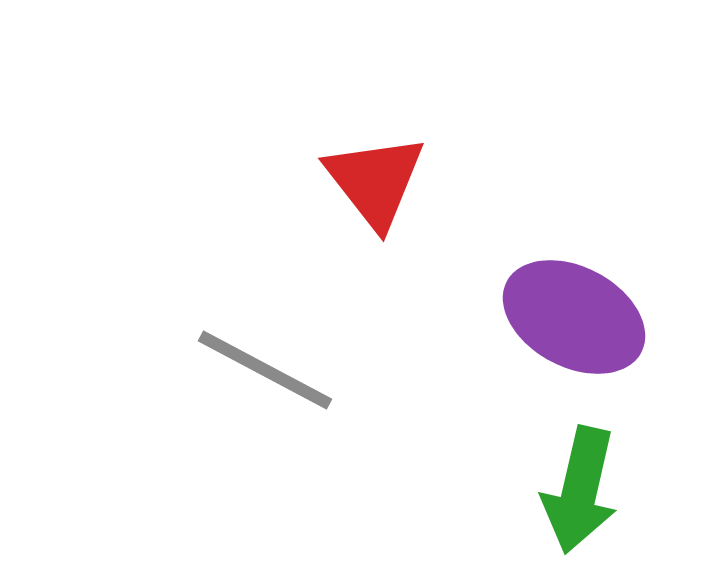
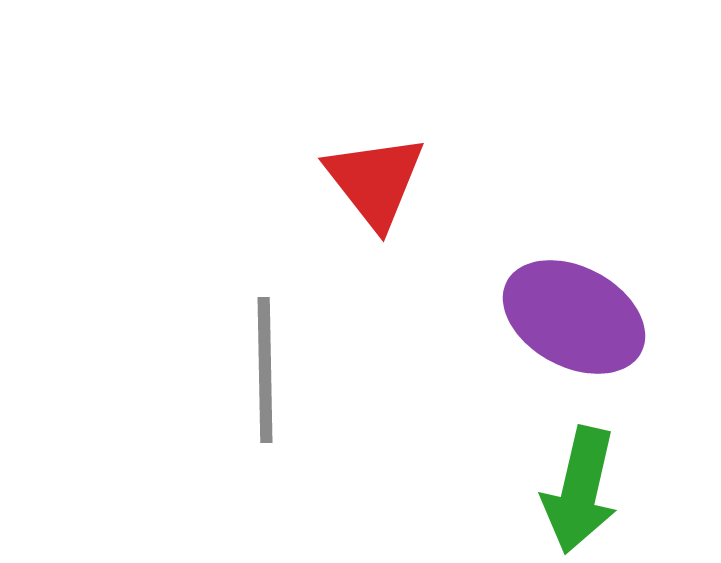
gray line: rotated 61 degrees clockwise
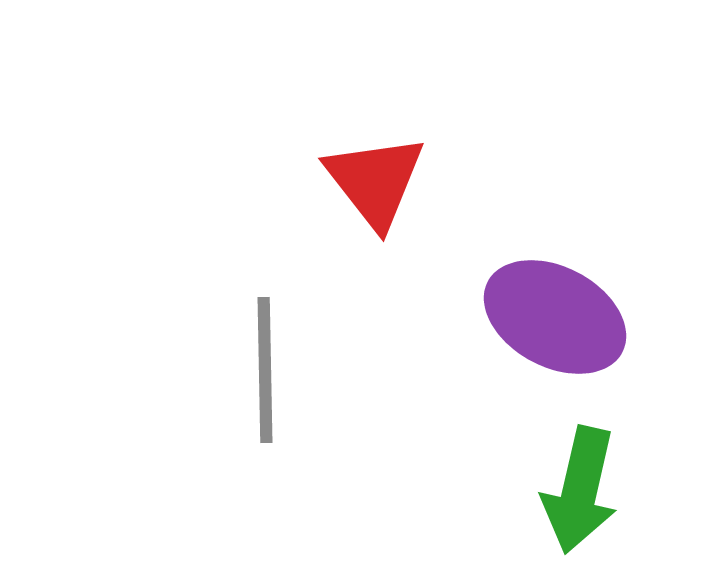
purple ellipse: moved 19 px left
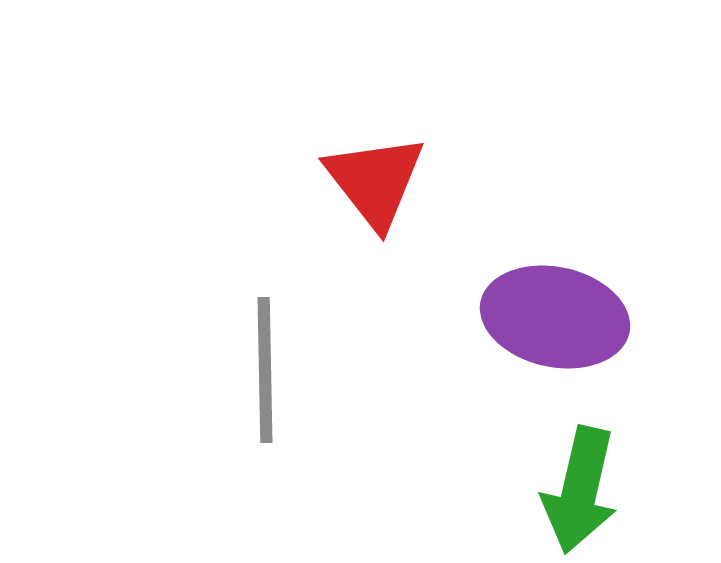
purple ellipse: rotated 16 degrees counterclockwise
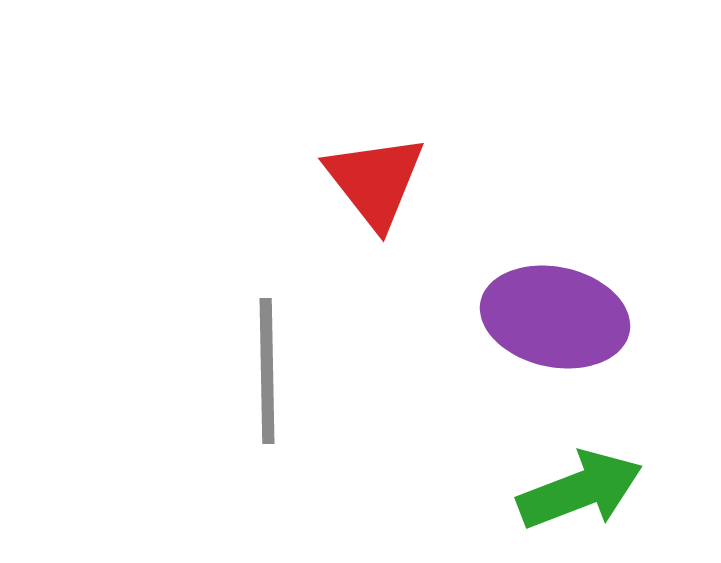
gray line: moved 2 px right, 1 px down
green arrow: rotated 124 degrees counterclockwise
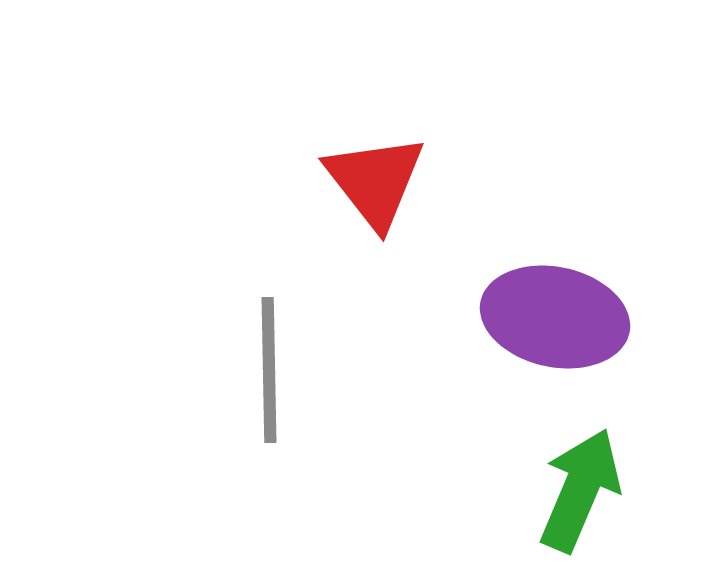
gray line: moved 2 px right, 1 px up
green arrow: rotated 46 degrees counterclockwise
